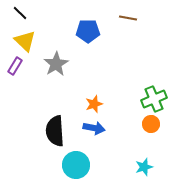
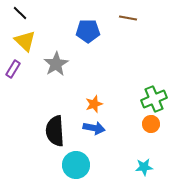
purple rectangle: moved 2 px left, 3 px down
cyan star: rotated 12 degrees clockwise
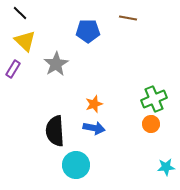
cyan star: moved 22 px right
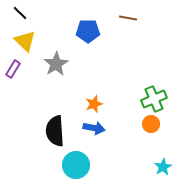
cyan star: moved 3 px left; rotated 24 degrees counterclockwise
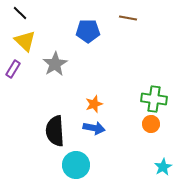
gray star: moved 1 px left
green cross: rotated 30 degrees clockwise
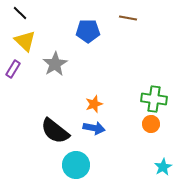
black semicircle: rotated 48 degrees counterclockwise
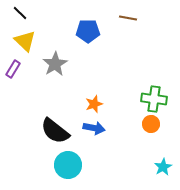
cyan circle: moved 8 px left
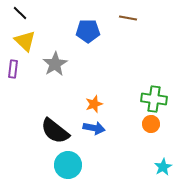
purple rectangle: rotated 24 degrees counterclockwise
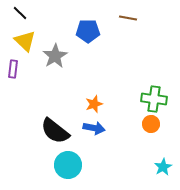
gray star: moved 8 px up
